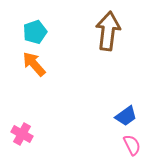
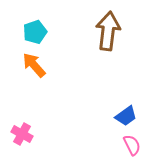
orange arrow: moved 1 px down
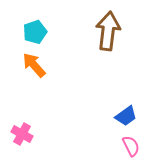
pink semicircle: moved 1 px left, 1 px down
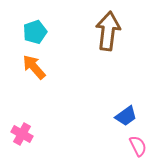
orange arrow: moved 2 px down
pink semicircle: moved 7 px right
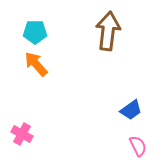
cyan pentagon: rotated 20 degrees clockwise
orange arrow: moved 2 px right, 3 px up
blue trapezoid: moved 5 px right, 6 px up
